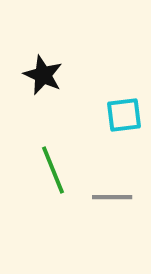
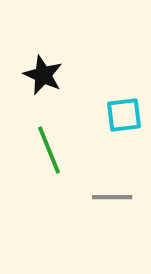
green line: moved 4 px left, 20 px up
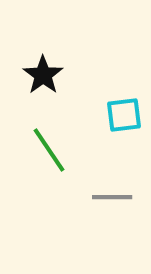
black star: rotated 12 degrees clockwise
green line: rotated 12 degrees counterclockwise
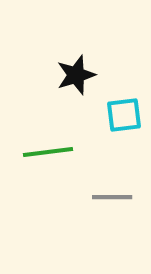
black star: moved 33 px right; rotated 18 degrees clockwise
green line: moved 1 px left, 2 px down; rotated 63 degrees counterclockwise
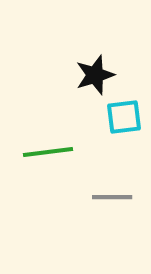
black star: moved 19 px right
cyan square: moved 2 px down
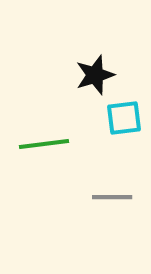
cyan square: moved 1 px down
green line: moved 4 px left, 8 px up
